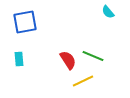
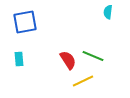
cyan semicircle: rotated 48 degrees clockwise
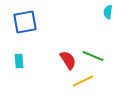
cyan rectangle: moved 2 px down
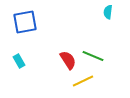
cyan rectangle: rotated 24 degrees counterclockwise
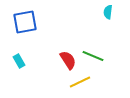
yellow line: moved 3 px left, 1 px down
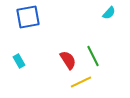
cyan semicircle: moved 1 px right, 1 px down; rotated 144 degrees counterclockwise
blue square: moved 3 px right, 5 px up
green line: rotated 40 degrees clockwise
yellow line: moved 1 px right
